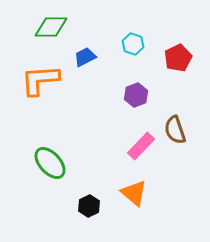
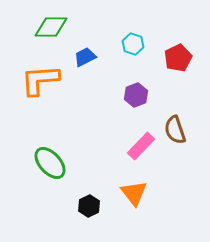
orange triangle: rotated 12 degrees clockwise
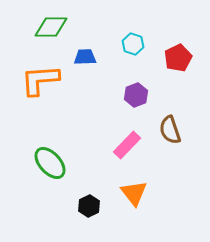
blue trapezoid: rotated 25 degrees clockwise
brown semicircle: moved 5 px left
pink rectangle: moved 14 px left, 1 px up
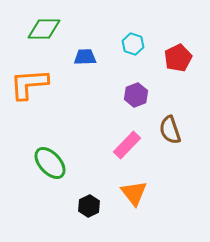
green diamond: moved 7 px left, 2 px down
orange L-shape: moved 11 px left, 4 px down
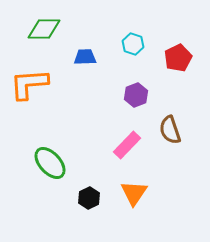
orange triangle: rotated 12 degrees clockwise
black hexagon: moved 8 px up
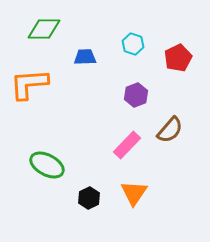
brown semicircle: rotated 120 degrees counterclockwise
green ellipse: moved 3 px left, 2 px down; rotated 20 degrees counterclockwise
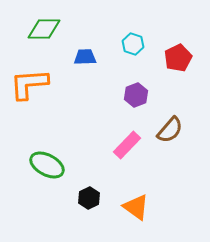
orange triangle: moved 2 px right, 14 px down; rotated 28 degrees counterclockwise
